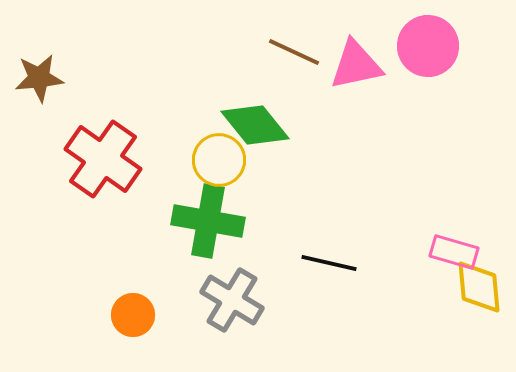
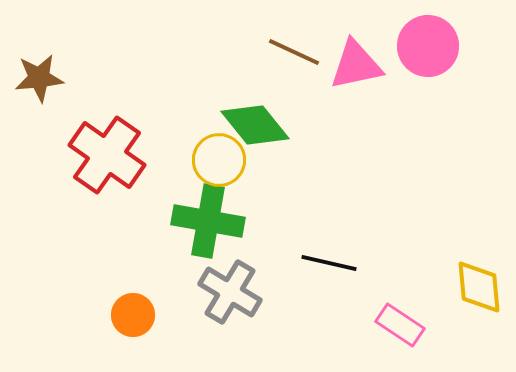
red cross: moved 4 px right, 4 px up
pink rectangle: moved 54 px left, 73 px down; rotated 18 degrees clockwise
gray cross: moved 2 px left, 8 px up
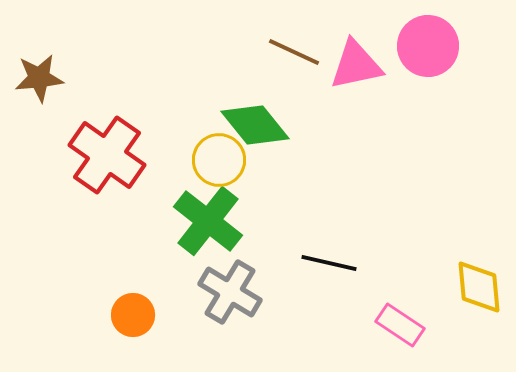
green cross: rotated 28 degrees clockwise
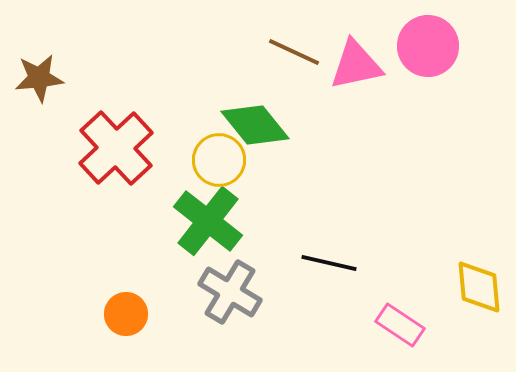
red cross: moved 9 px right, 7 px up; rotated 12 degrees clockwise
orange circle: moved 7 px left, 1 px up
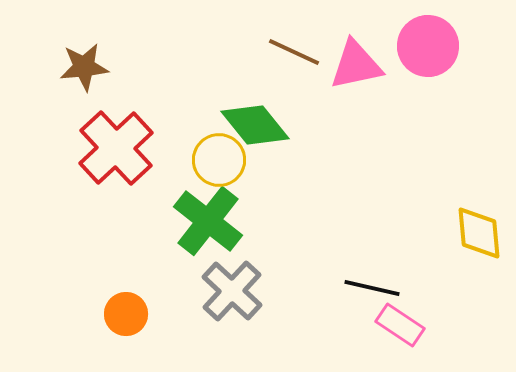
brown star: moved 45 px right, 11 px up
black line: moved 43 px right, 25 px down
yellow diamond: moved 54 px up
gray cross: moved 2 px right, 1 px up; rotated 12 degrees clockwise
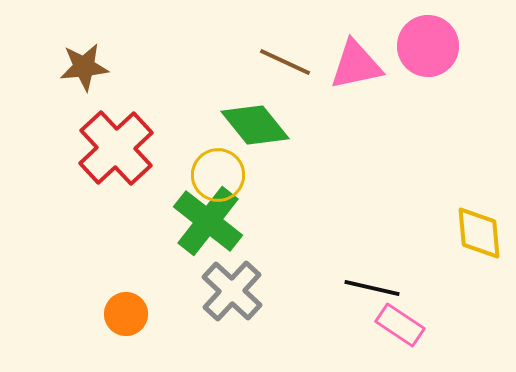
brown line: moved 9 px left, 10 px down
yellow circle: moved 1 px left, 15 px down
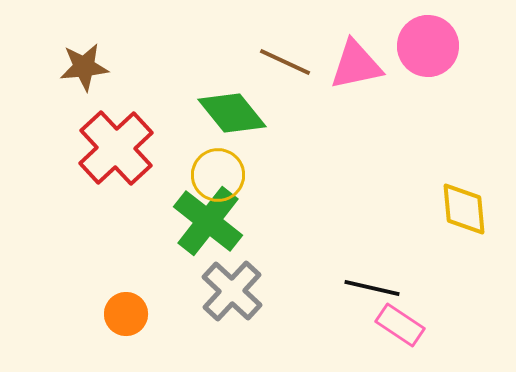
green diamond: moved 23 px left, 12 px up
yellow diamond: moved 15 px left, 24 px up
